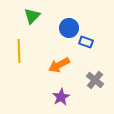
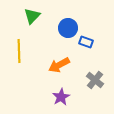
blue circle: moved 1 px left
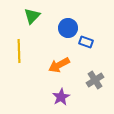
gray cross: rotated 18 degrees clockwise
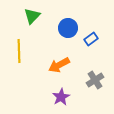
blue rectangle: moved 5 px right, 3 px up; rotated 56 degrees counterclockwise
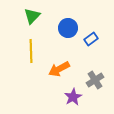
yellow line: moved 12 px right
orange arrow: moved 4 px down
purple star: moved 12 px right
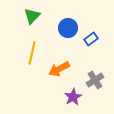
yellow line: moved 1 px right, 2 px down; rotated 15 degrees clockwise
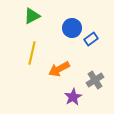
green triangle: rotated 18 degrees clockwise
blue circle: moved 4 px right
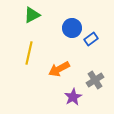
green triangle: moved 1 px up
yellow line: moved 3 px left
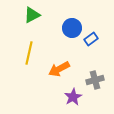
gray cross: rotated 18 degrees clockwise
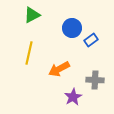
blue rectangle: moved 1 px down
gray cross: rotated 18 degrees clockwise
